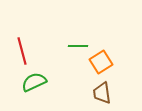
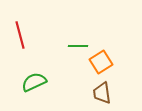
red line: moved 2 px left, 16 px up
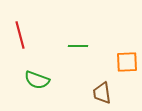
orange square: moved 26 px right; rotated 30 degrees clockwise
green semicircle: moved 3 px right, 2 px up; rotated 135 degrees counterclockwise
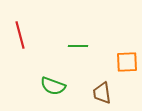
green semicircle: moved 16 px right, 6 px down
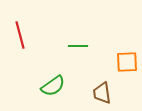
green semicircle: rotated 55 degrees counterclockwise
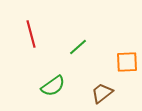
red line: moved 11 px right, 1 px up
green line: moved 1 px down; rotated 42 degrees counterclockwise
brown trapezoid: rotated 60 degrees clockwise
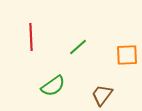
red line: moved 3 px down; rotated 12 degrees clockwise
orange square: moved 7 px up
brown trapezoid: moved 2 px down; rotated 15 degrees counterclockwise
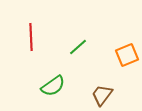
orange square: rotated 20 degrees counterclockwise
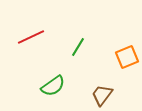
red line: rotated 68 degrees clockwise
green line: rotated 18 degrees counterclockwise
orange square: moved 2 px down
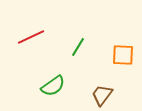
orange square: moved 4 px left, 2 px up; rotated 25 degrees clockwise
